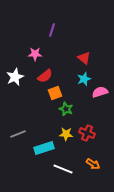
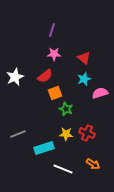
pink star: moved 19 px right
pink semicircle: moved 1 px down
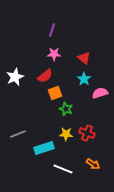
cyan star: rotated 16 degrees counterclockwise
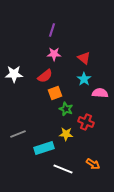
white star: moved 1 px left, 3 px up; rotated 24 degrees clockwise
pink semicircle: rotated 21 degrees clockwise
red cross: moved 1 px left, 11 px up
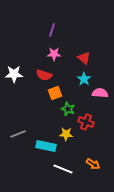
red semicircle: moved 1 px left, 1 px up; rotated 56 degrees clockwise
green star: moved 2 px right
cyan rectangle: moved 2 px right, 2 px up; rotated 30 degrees clockwise
